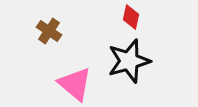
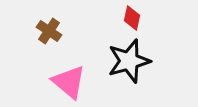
red diamond: moved 1 px right, 1 px down
pink triangle: moved 6 px left, 2 px up
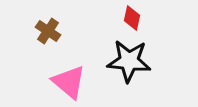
brown cross: moved 1 px left
black star: rotated 21 degrees clockwise
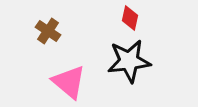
red diamond: moved 2 px left
black star: rotated 12 degrees counterclockwise
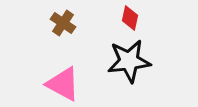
brown cross: moved 15 px right, 8 px up
pink triangle: moved 6 px left, 2 px down; rotated 12 degrees counterclockwise
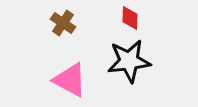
red diamond: rotated 10 degrees counterclockwise
pink triangle: moved 7 px right, 4 px up
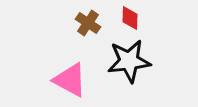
brown cross: moved 25 px right
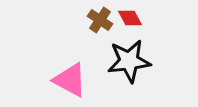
red diamond: rotated 30 degrees counterclockwise
brown cross: moved 12 px right, 3 px up
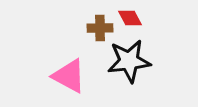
brown cross: moved 8 px down; rotated 35 degrees counterclockwise
pink triangle: moved 1 px left, 4 px up
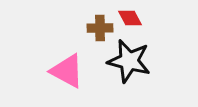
black star: rotated 21 degrees clockwise
pink triangle: moved 2 px left, 5 px up
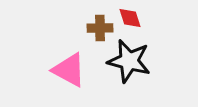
red diamond: rotated 10 degrees clockwise
pink triangle: moved 2 px right, 1 px up
